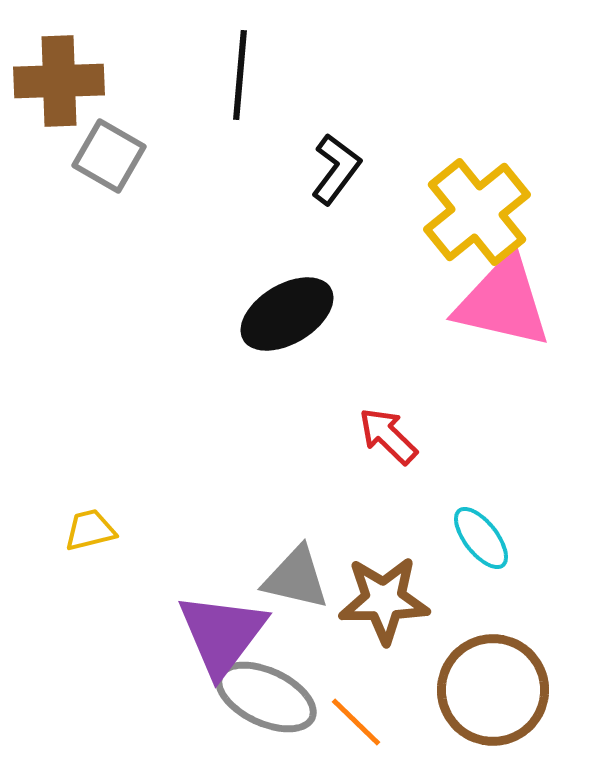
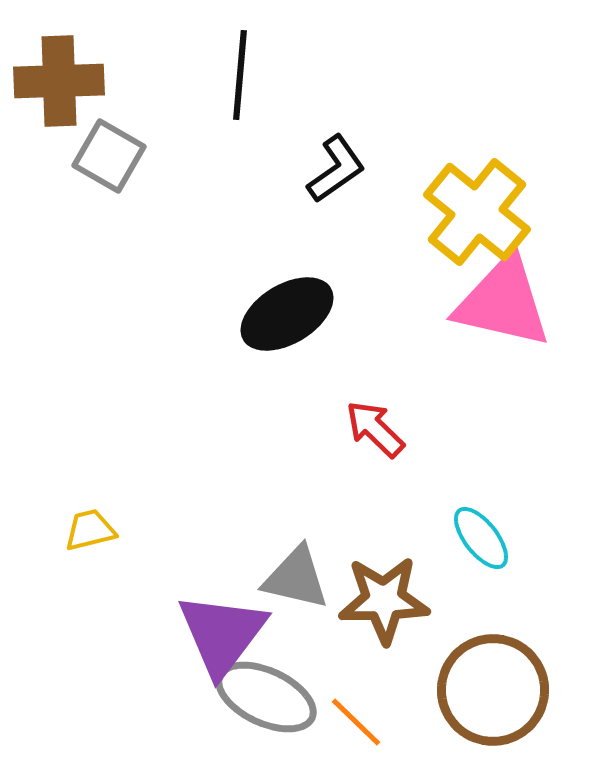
black L-shape: rotated 18 degrees clockwise
yellow cross: rotated 12 degrees counterclockwise
red arrow: moved 13 px left, 7 px up
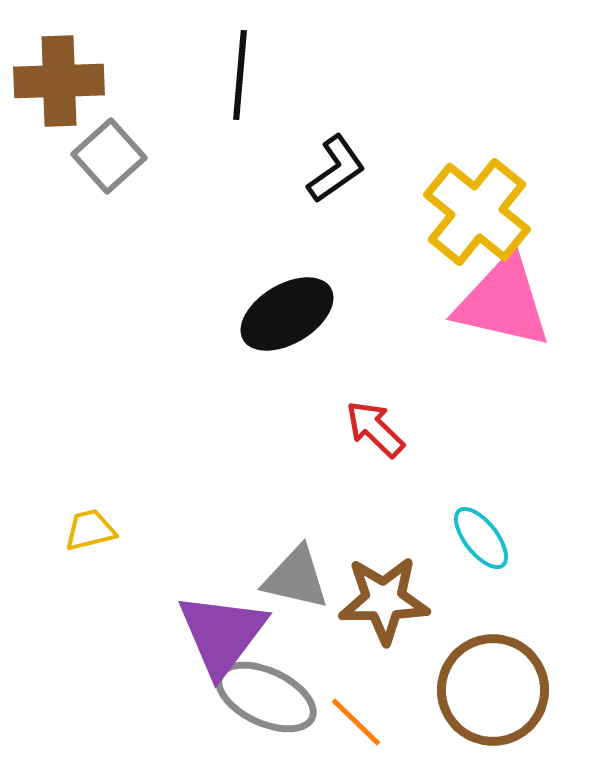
gray square: rotated 18 degrees clockwise
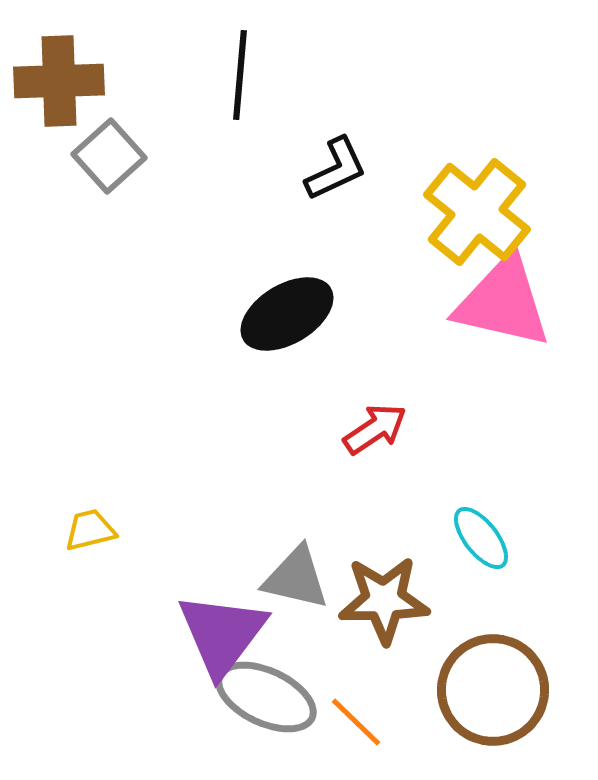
black L-shape: rotated 10 degrees clockwise
red arrow: rotated 102 degrees clockwise
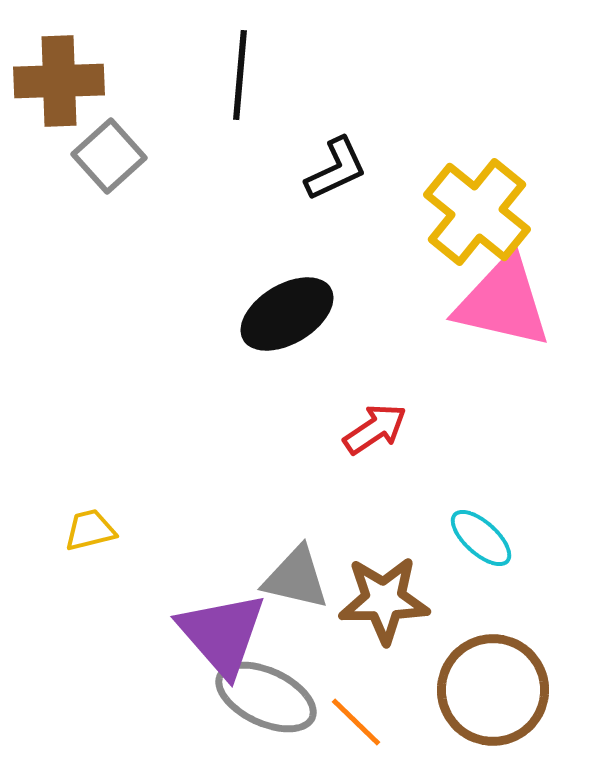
cyan ellipse: rotated 10 degrees counterclockwise
purple triangle: rotated 18 degrees counterclockwise
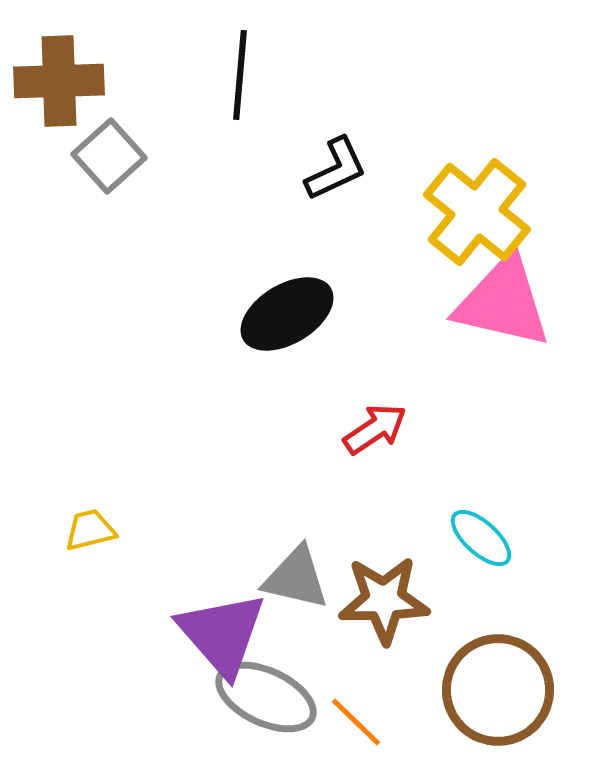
brown circle: moved 5 px right
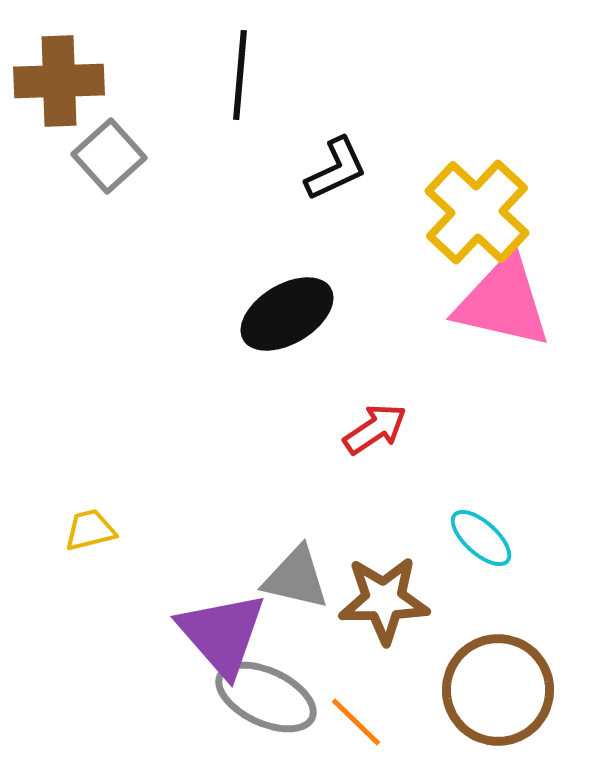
yellow cross: rotated 4 degrees clockwise
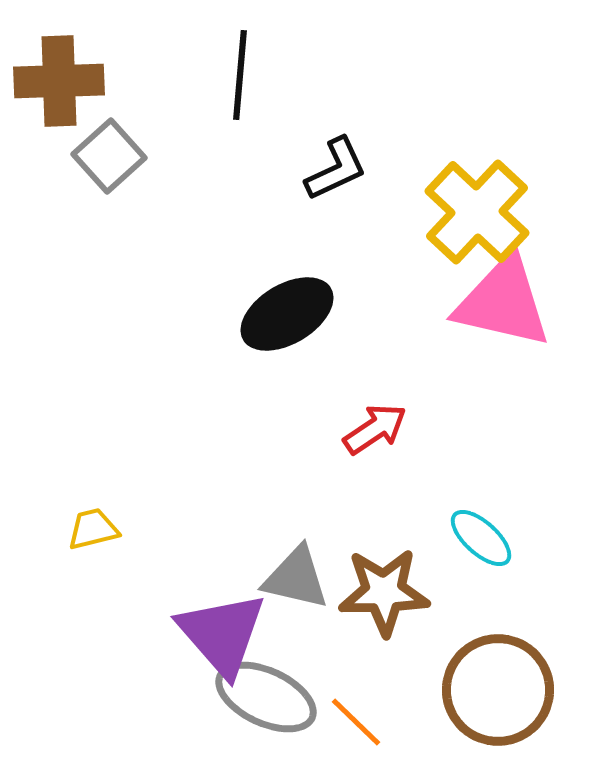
yellow trapezoid: moved 3 px right, 1 px up
brown star: moved 8 px up
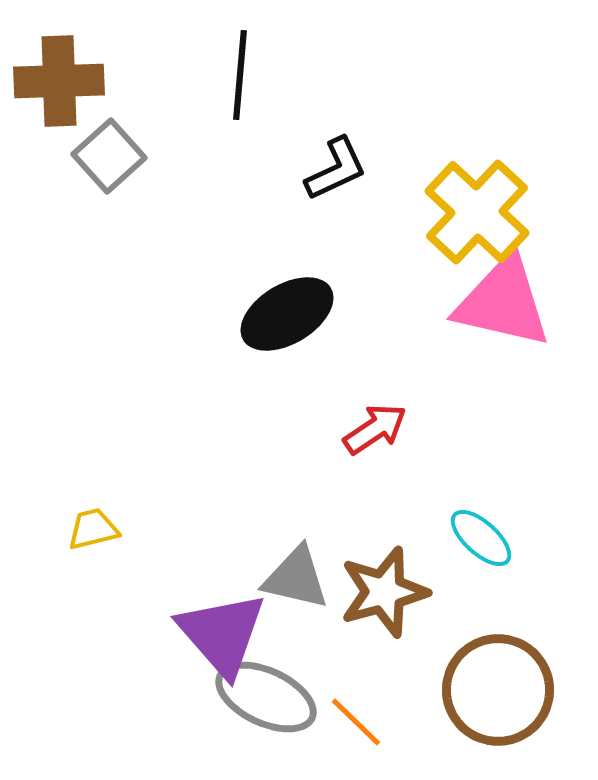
brown star: rotated 14 degrees counterclockwise
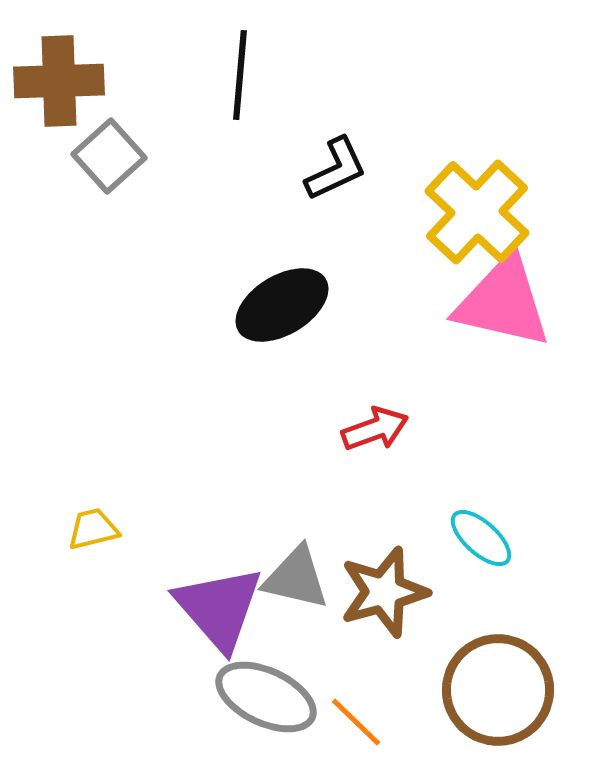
black ellipse: moved 5 px left, 9 px up
red arrow: rotated 14 degrees clockwise
purple triangle: moved 3 px left, 26 px up
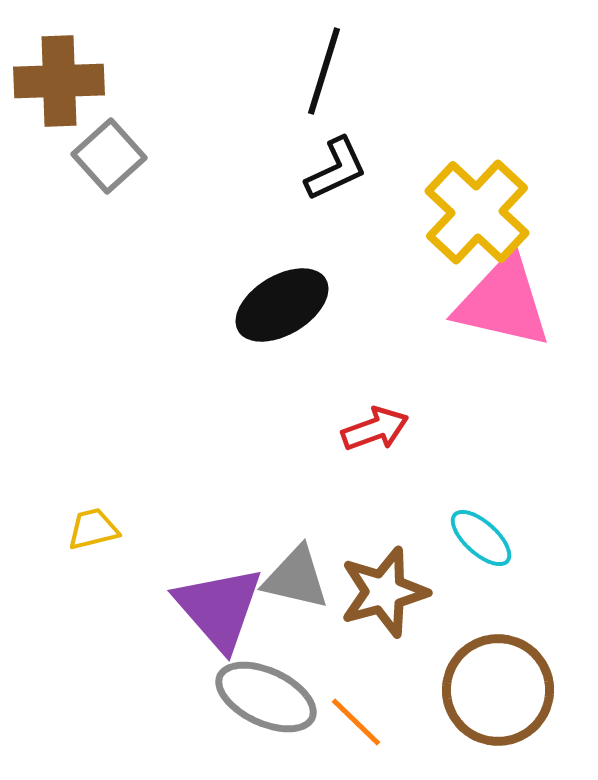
black line: moved 84 px right, 4 px up; rotated 12 degrees clockwise
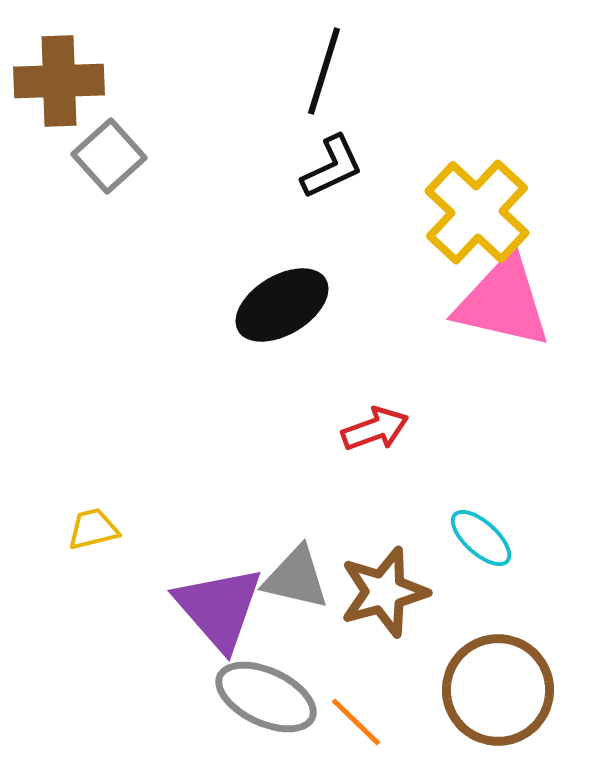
black L-shape: moved 4 px left, 2 px up
